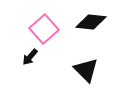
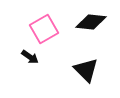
pink square: rotated 12 degrees clockwise
black arrow: rotated 96 degrees counterclockwise
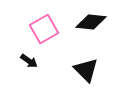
black arrow: moved 1 px left, 4 px down
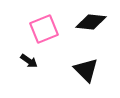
pink square: rotated 8 degrees clockwise
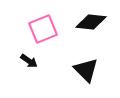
pink square: moved 1 px left
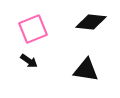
pink square: moved 10 px left
black triangle: rotated 36 degrees counterclockwise
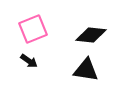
black diamond: moved 13 px down
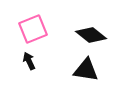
black diamond: rotated 32 degrees clockwise
black arrow: rotated 150 degrees counterclockwise
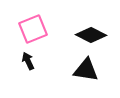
black diamond: rotated 12 degrees counterclockwise
black arrow: moved 1 px left
